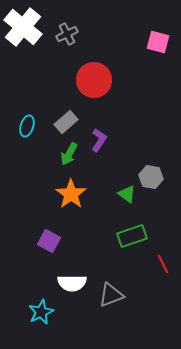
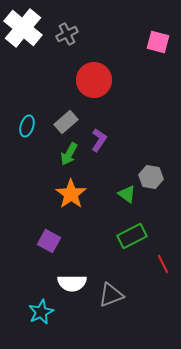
white cross: moved 1 px down
green rectangle: rotated 8 degrees counterclockwise
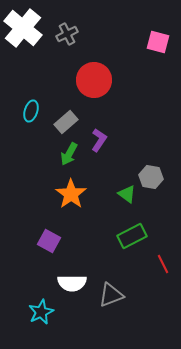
cyan ellipse: moved 4 px right, 15 px up
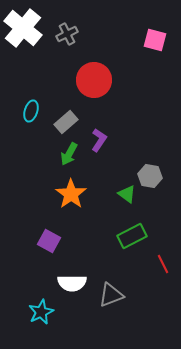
pink square: moved 3 px left, 2 px up
gray hexagon: moved 1 px left, 1 px up
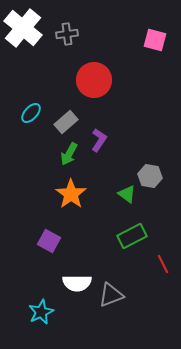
gray cross: rotated 20 degrees clockwise
cyan ellipse: moved 2 px down; rotated 25 degrees clockwise
white semicircle: moved 5 px right
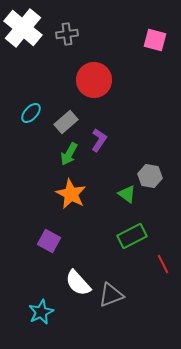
orange star: rotated 8 degrees counterclockwise
white semicircle: moved 1 px right; rotated 48 degrees clockwise
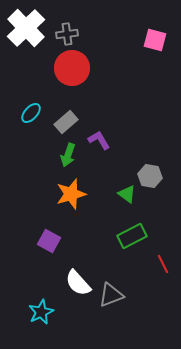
white cross: moved 3 px right; rotated 6 degrees clockwise
red circle: moved 22 px left, 12 px up
purple L-shape: rotated 65 degrees counterclockwise
green arrow: moved 1 px left, 1 px down; rotated 10 degrees counterclockwise
orange star: rotated 28 degrees clockwise
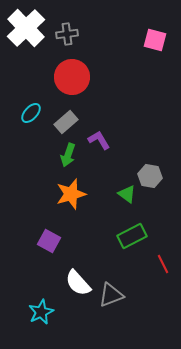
red circle: moved 9 px down
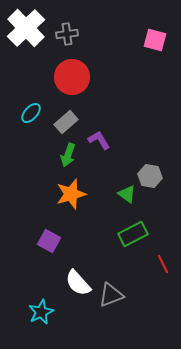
green rectangle: moved 1 px right, 2 px up
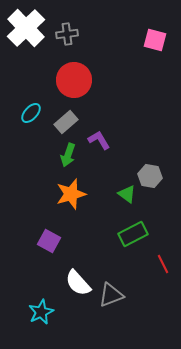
red circle: moved 2 px right, 3 px down
